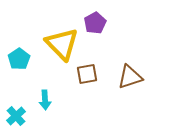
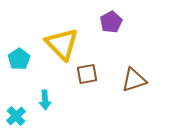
purple pentagon: moved 16 px right, 1 px up
brown triangle: moved 4 px right, 3 px down
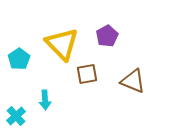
purple pentagon: moved 4 px left, 14 px down
brown triangle: moved 1 px left, 1 px down; rotated 40 degrees clockwise
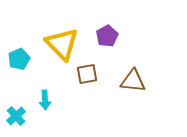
cyan pentagon: rotated 10 degrees clockwise
brown triangle: rotated 16 degrees counterclockwise
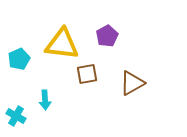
yellow triangle: rotated 39 degrees counterclockwise
brown triangle: moved 1 px left, 2 px down; rotated 36 degrees counterclockwise
cyan cross: rotated 18 degrees counterclockwise
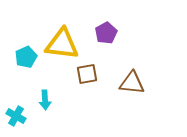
purple pentagon: moved 1 px left, 3 px up
cyan pentagon: moved 7 px right, 2 px up
brown triangle: rotated 36 degrees clockwise
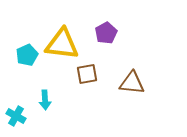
cyan pentagon: moved 1 px right, 2 px up
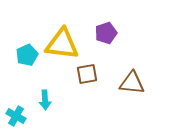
purple pentagon: rotated 10 degrees clockwise
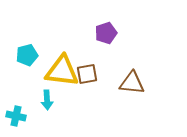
yellow triangle: moved 27 px down
cyan pentagon: rotated 10 degrees clockwise
cyan arrow: moved 2 px right
cyan cross: rotated 18 degrees counterclockwise
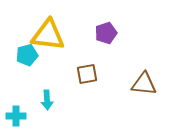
yellow triangle: moved 14 px left, 36 px up
brown triangle: moved 12 px right, 1 px down
cyan cross: rotated 12 degrees counterclockwise
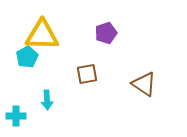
yellow triangle: moved 6 px left; rotated 6 degrees counterclockwise
cyan pentagon: moved 2 px down; rotated 15 degrees counterclockwise
brown triangle: rotated 28 degrees clockwise
